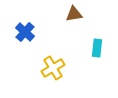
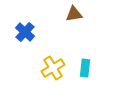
cyan rectangle: moved 12 px left, 20 px down
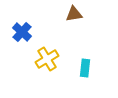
blue cross: moved 3 px left
yellow cross: moved 6 px left, 9 px up
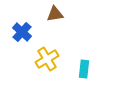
brown triangle: moved 19 px left
cyan rectangle: moved 1 px left, 1 px down
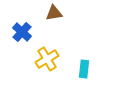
brown triangle: moved 1 px left, 1 px up
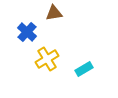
blue cross: moved 5 px right
cyan rectangle: rotated 54 degrees clockwise
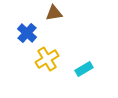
blue cross: moved 1 px down
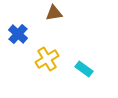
blue cross: moved 9 px left, 1 px down
cyan rectangle: rotated 66 degrees clockwise
